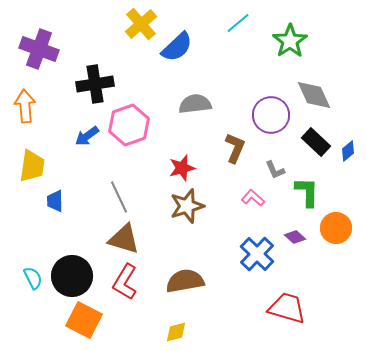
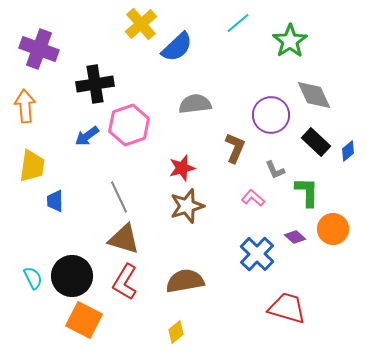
orange circle: moved 3 px left, 1 px down
yellow diamond: rotated 25 degrees counterclockwise
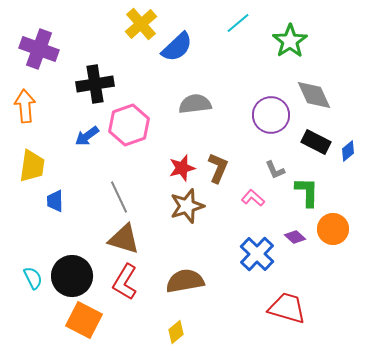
black rectangle: rotated 16 degrees counterclockwise
brown L-shape: moved 17 px left, 20 px down
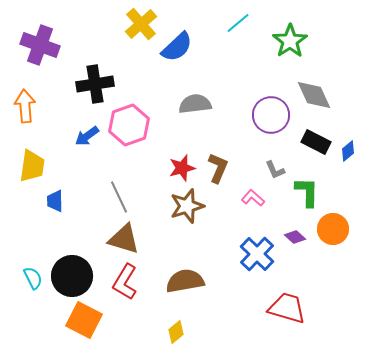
purple cross: moved 1 px right, 4 px up
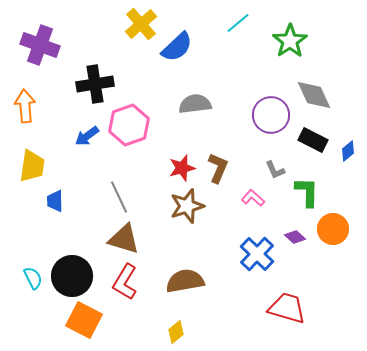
black rectangle: moved 3 px left, 2 px up
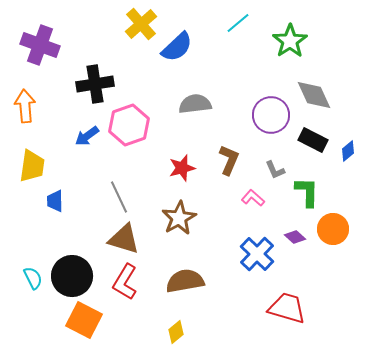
brown L-shape: moved 11 px right, 8 px up
brown star: moved 8 px left, 12 px down; rotated 12 degrees counterclockwise
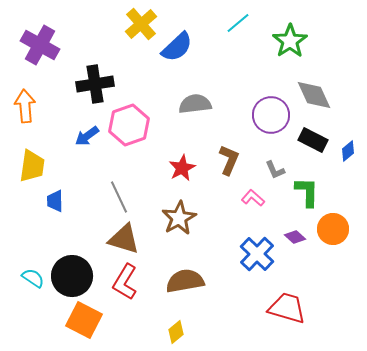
purple cross: rotated 9 degrees clockwise
red star: rotated 12 degrees counterclockwise
cyan semicircle: rotated 30 degrees counterclockwise
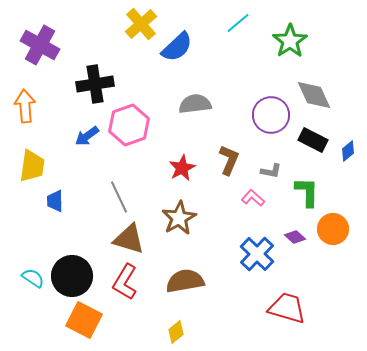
gray L-shape: moved 4 px left, 1 px down; rotated 55 degrees counterclockwise
brown triangle: moved 5 px right
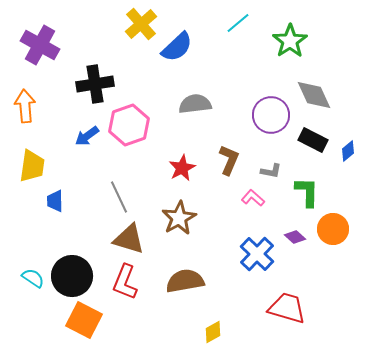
red L-shape: rotated 9 degrees counterclockwise
yellow diamond: moved 37 px right; rotated 10 degrees clockwise
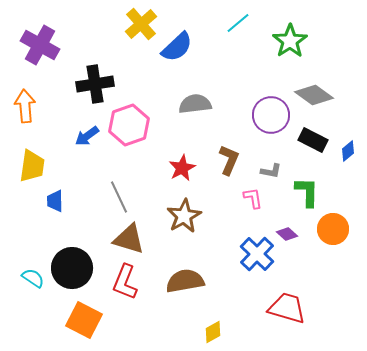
gray diamond: rotated 30 degrees counterclockwise
pink L-shape: rotated 40 degrees clockwise
brown star: moved 5 px right, 2 px up
purple diamond: moved 8 px left, 3 px up
black circle: moved 8 px up
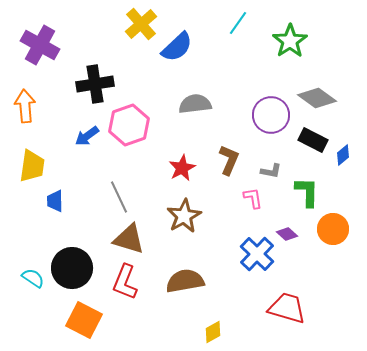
cyan line: rotated 15 degrees counterclockwise
gray diamond: moved 3 px right, 3 px down
blue diamond: moved 5 px left, 4 px down
